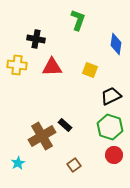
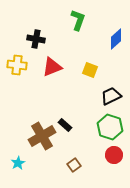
blue diamond: moved 5 px up; rotated 40 degrees clockwise
red triangle: rotated 20 degrees counterclockwise
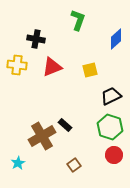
yellow square: rotated 35 degrees counterclockwise
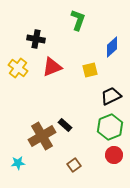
blue diamond: moved 4 px left, 8 px down
yellow cross: moved 1 px right, 3 px down; rotated 30 degrees clockwise
green hexagon: rotated 20 degrees clockwise
cyan star: rotated 24 degrees clockwise
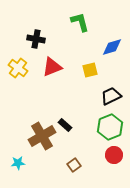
green L-shape: moved 2 px right, 2 px down; rotated 35 degrees counterclockwise
blue diamond: rotated 25 degrees clockwise
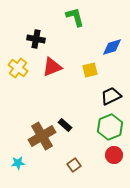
green L-shape: moved 5 px left, 5 px up
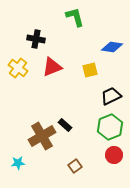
blue diamond: rotated 25 degrees clockwise
brown square: moved 1 px right, 1 px down
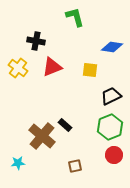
black cross: moved 2 px down
yellow square: rotated 21 degrees clockwise
brown cross: rotated 20 degrees counterclockwise
brown square: rotated 24 degrees clockwise
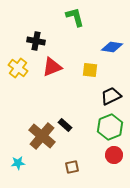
brown square: moved 3 px left, 1 px down
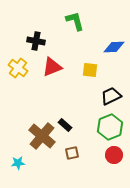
green L-shape: moved 4 px down
blue diamond: moved 2 px right; rotated 10 degrees counterclockwise
brown square: moved 14 px up
